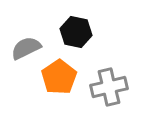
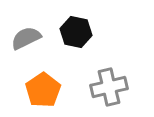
gray semicircle: moved 10 px up
orange pentagon: moved 16 px left, 13 px down
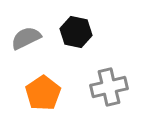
orange pentagon: moved 3 px down
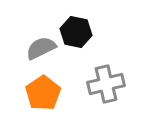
gray semicircle: moved 15 px right, 10 px down
gray cross: moved 3 px left, 3 px up
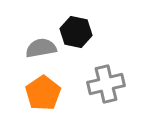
gray semicircle: rotated 16 degrees clockwise
